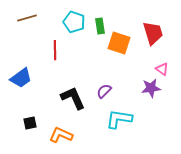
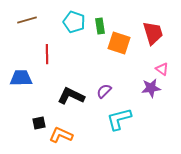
brown line: moved 2 px down
red line: moved 8 px left, 4 px down
blue trapezoid: rotated 145 degrees counterclockwise
black L-shape: moved 2 px left, 2 px up; rotated 40 degrees counterclockwise
cyan L-shape: rotated 24 degrees counterclockwise
black square: moved 9 px right
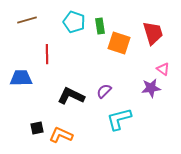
pink triangle: moved 1 px right
black square: moved 2 px left, 5 px down
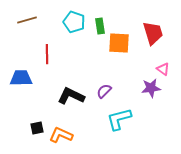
orange square: rotated 15 degrees counterclockwise
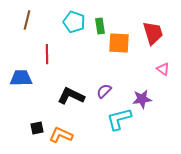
brown line: rotated 60 degrees counterclockwise
purple star: moved 9 px left, 11 px down
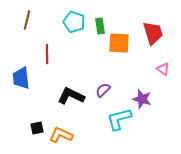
blue trapezoid: rotated 95 degrees counterclockwise
purple semicircle: moved 1 px left, 1 px up
purple star: rotated 24 degrees clockwise
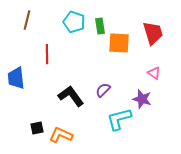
pink triangle: moved 9 px left, 4 px down
blue trapezoid: moved 5 px left
black L-shape: rotated 28 degrees clockwise
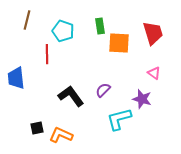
cyan pentagon: moved 11 px left, 9 px down
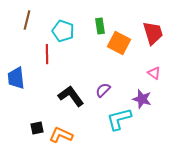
orange square: rotated 25 degrees clockwise
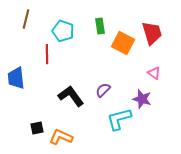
brown line: moved 1 px left, 1 px up
red trapezoid: moved 1 px left
orange square: moved 4 px right
orange L-shape: moved 2 px down
